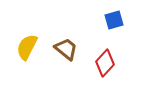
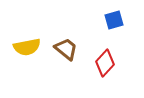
yellow semicircle: rotated 128 degrees counterclockwise
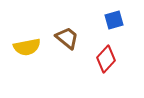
brown trapezoid: moved 1 px right, 11 px up
red diamond: moved 1 px right, 4 px up
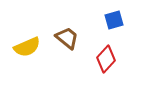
yellow semicircle: rotated 12 degrees counterclockwise
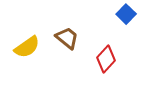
blue square: moved 12 px right, 6 px up; rotated 30 degrees counterclockwise
yellow semicircle: rotated 12 degrees counterclockwise
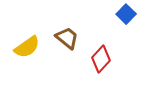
red diamond: moved 5 px left
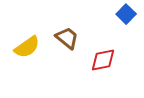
red diamond: moved 2 px right, 1 px down; rotated 36 degrees clockwise
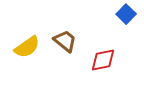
brown trapezoid: moved 2 px left, 3 px down
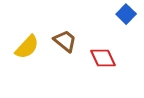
yellow semicircle: rotated 12 degrees counterclockwise
red diamond: moved 2 px up; rotated 76 degrees clockwise
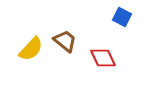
blue square: moved 4 px left, 3 px down; rotated 18 degrees counterclockwise
yellow semicircle: moved 4 px right, 2 px down
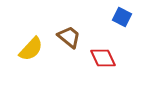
brown trapezoid: moved 4 px right, 4 px up
